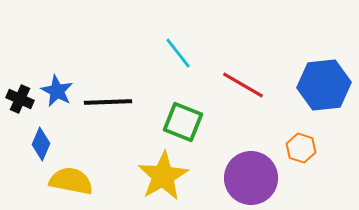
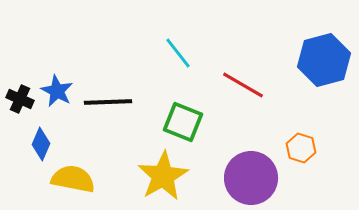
blue hexagon: moved 25 px up; rotated 9 degrees counterclockwise
yellow semicircle: moved 2 px right, 2 px up
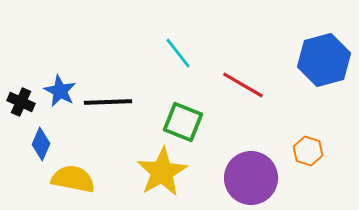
blue star: moved 3 px right
black cross: moved 1 px right, 3 px down
orange hexagon: moved 7 px right, 3 px down
yellow star: moved 1 px left, 4 px up
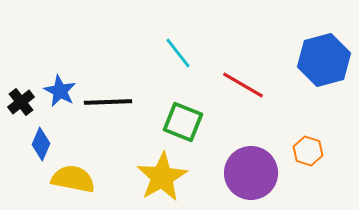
black cross: rotated 28 degrees clockwise
yellow star: moved 5 px down
purple circle: moved 5 px up
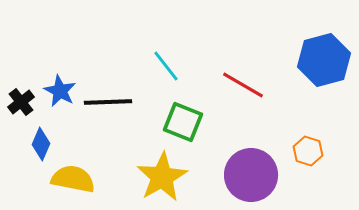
cyan line: moved 12 px left, 13 px down
purple circle: moved 2 px down
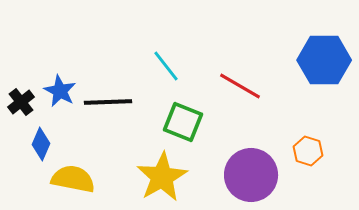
blue hexagon: rotated 15 degrees clockwise
red line: moved 3 px left, 1 px down
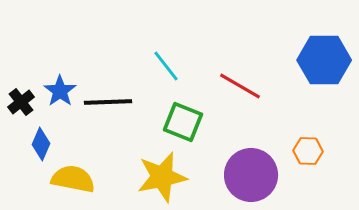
blue star: rotated 8 degrees clockwise
orange hexagon: rotated 16 degrees counterclockwise
yellow star: rotated 18 degrees clockwise
